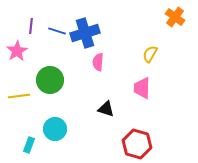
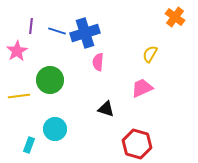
pink trapezoid: rotated 65 degrees clockwise
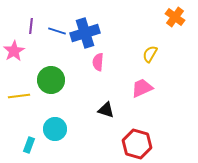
pink star: moved 3 px left
green circle: moved 1 px right
black triangle: moved 1 px down
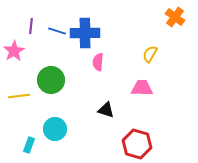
blue cross: rotated 16 degrees clockwise
pink trapezoid: rotated 25 degrees clockwise
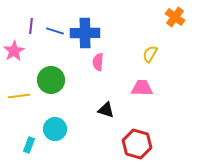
blue line: moved 2 px left
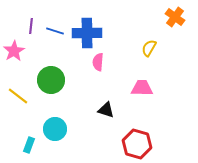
blue cross: moved 2 px right
yellow semicircle: moved 1 px left, 6 px up
yellow line: moved 1 px left; rotated 45 degrees clockwise
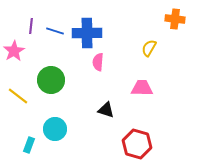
orange cross: moved 2 px down; rotated 30 degrees counterclockwise
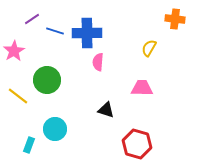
purple line: moved 1 px right, 7 px up; rotated 49 degrees clockwise
green circle: moved 4 px left
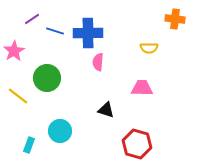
blue cross: moved 1 px right
yellow semicircle: rotated 120 degrees counterclockwise
green circle: moved 2 px up
cyan circle: moved 5 px right, 2 px down
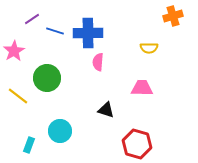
orange cross: moved 2 px left, 3 px up; rotated 24 degrees counterclockwise
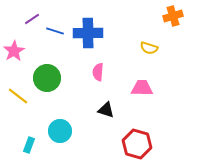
yellow semicircle: rotated 18 degrees clockwise
pink semicircle: moved 10 px down
